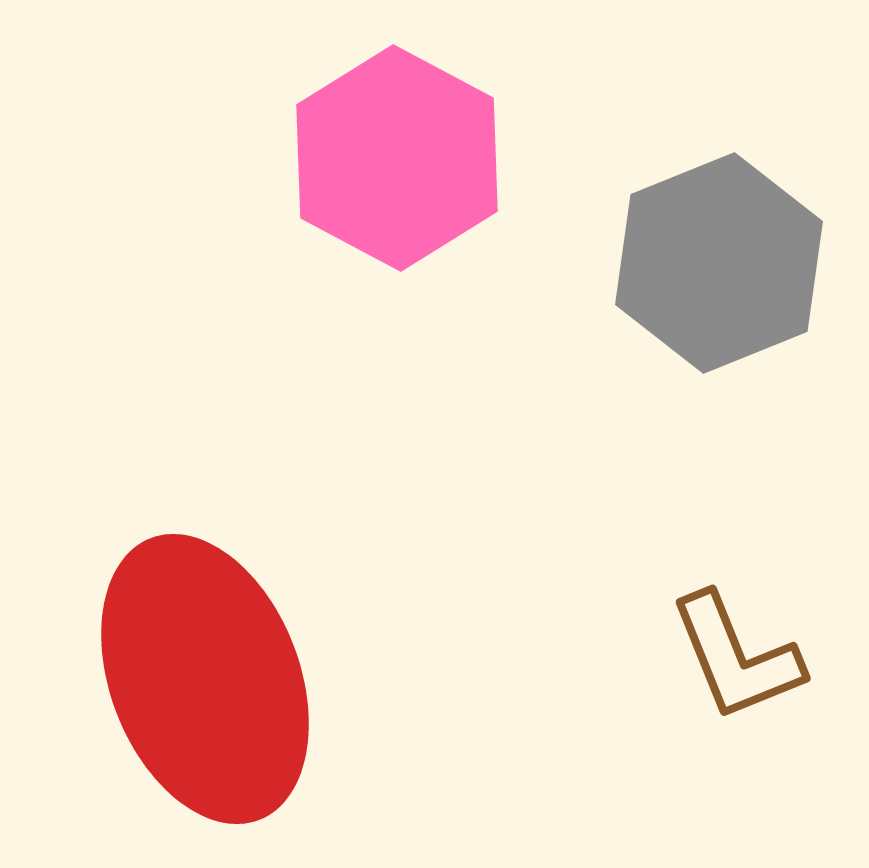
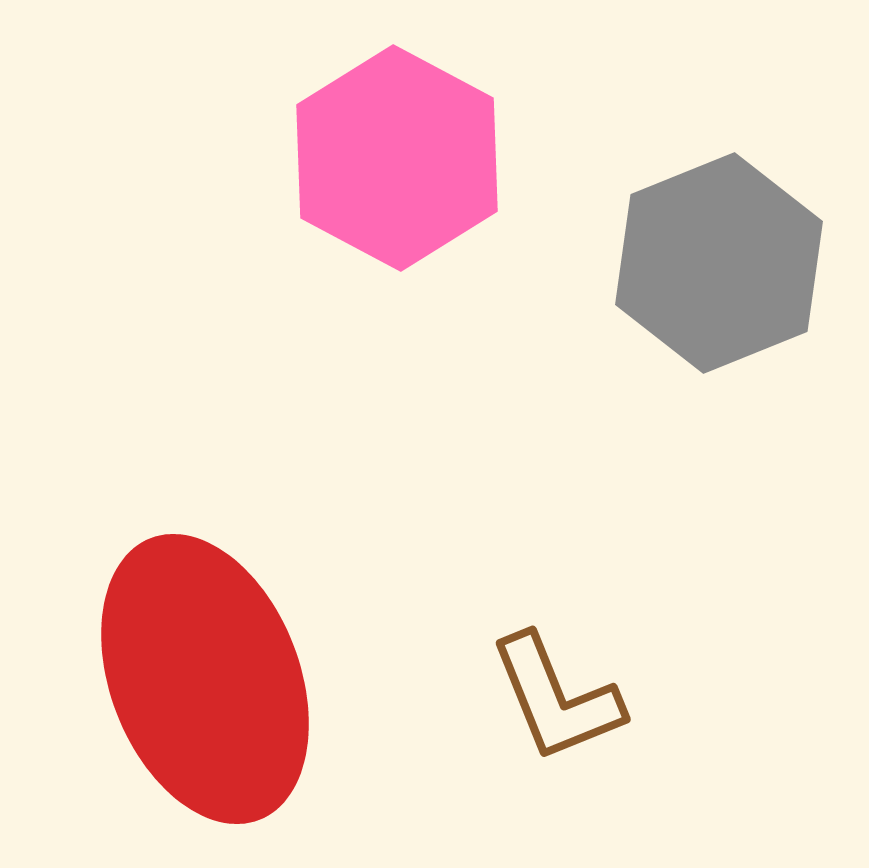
brown L-shape: moved 180 px left, 41 px down
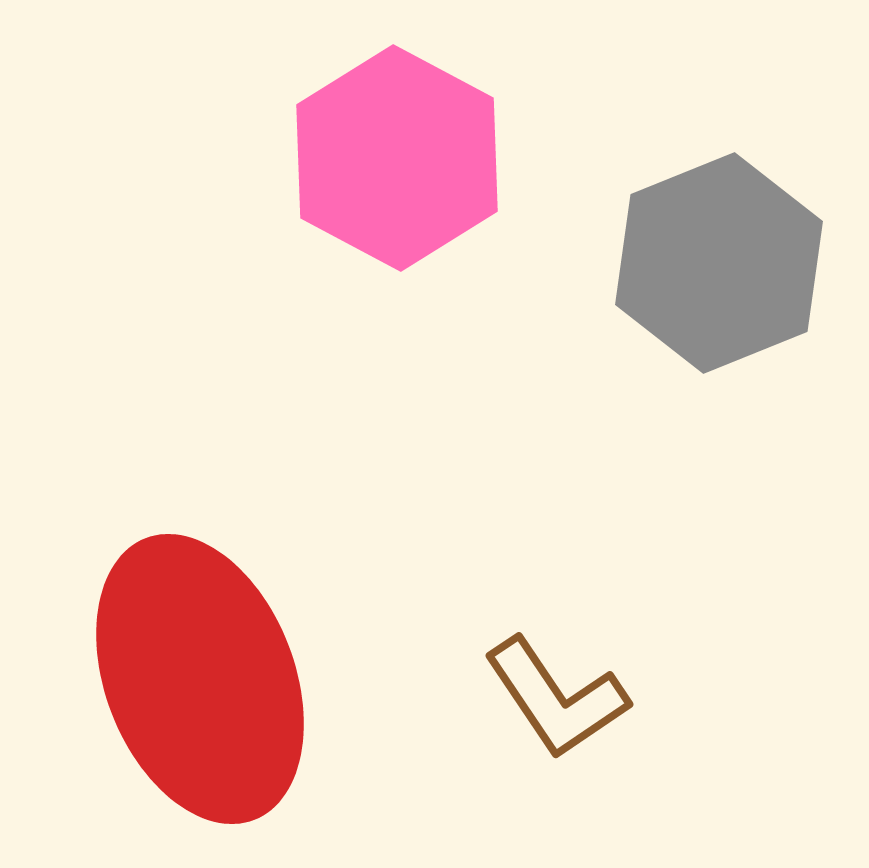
red ellipse: moved 5 px left
brown L-shape: rotated 12 degrees counterclockwise
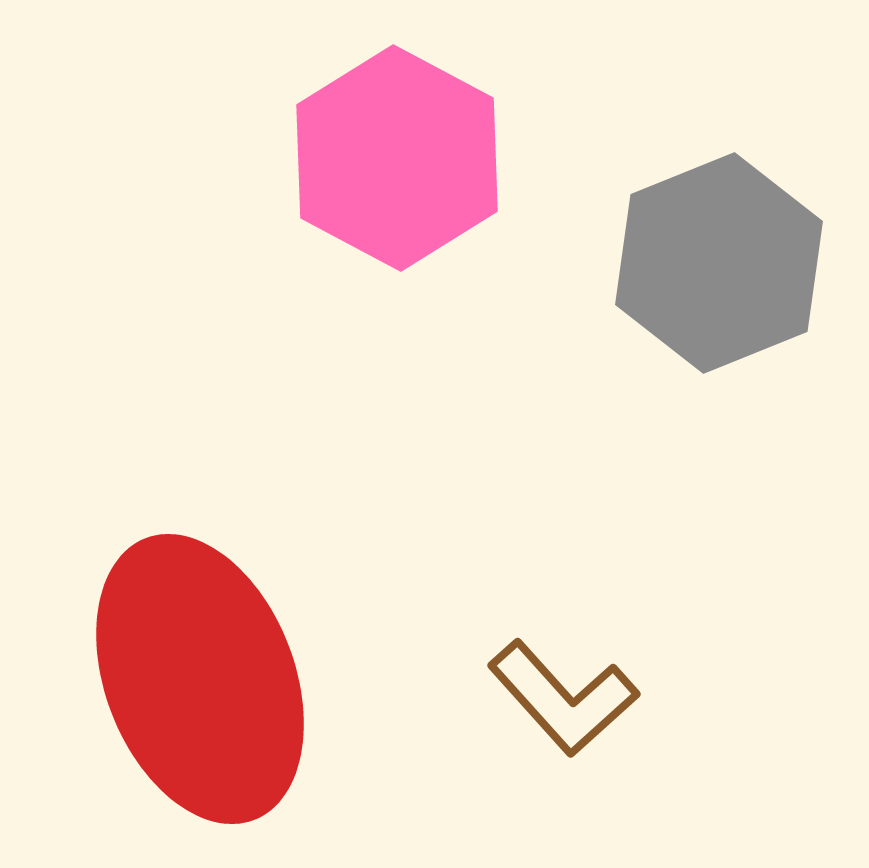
brown L-shape: moved 7 px right; rotated 8 degrees counterclockwise
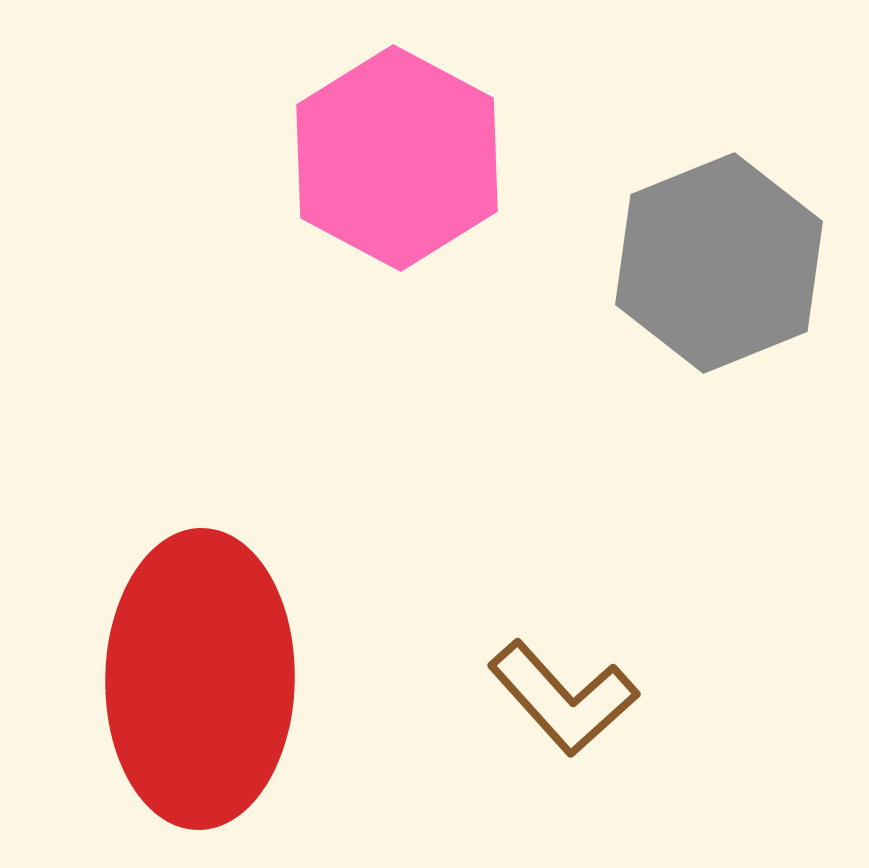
red ellipse: rotated 22 degrees clockwise
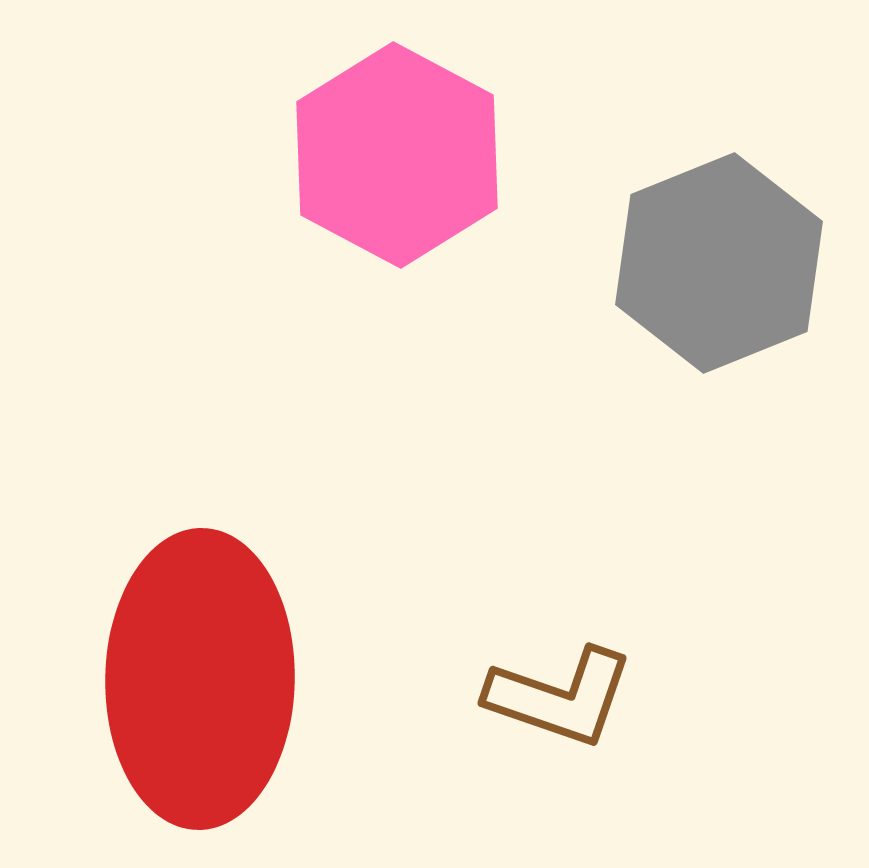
pink hexagon: moved 3 px up
brown L-shape: moved 3 px left, 1 px up; rotated 29 degrees counterclockwise
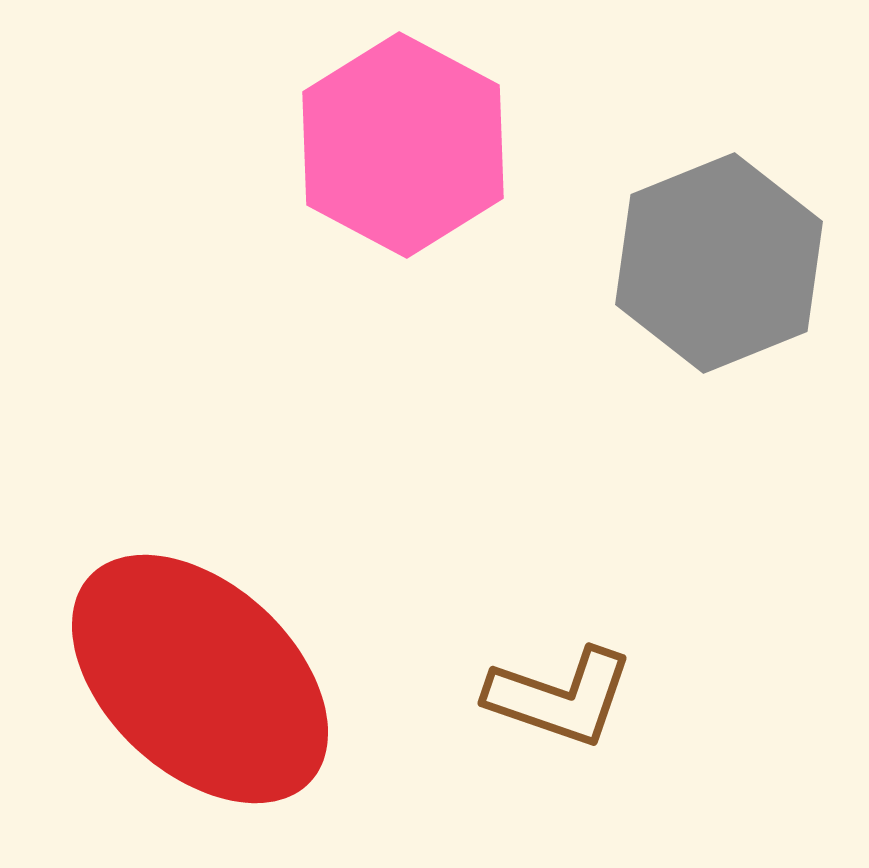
pink hexagon: moved 6 px right, 10 px up
red ellipse: rotated 48 degrees counterclockwise
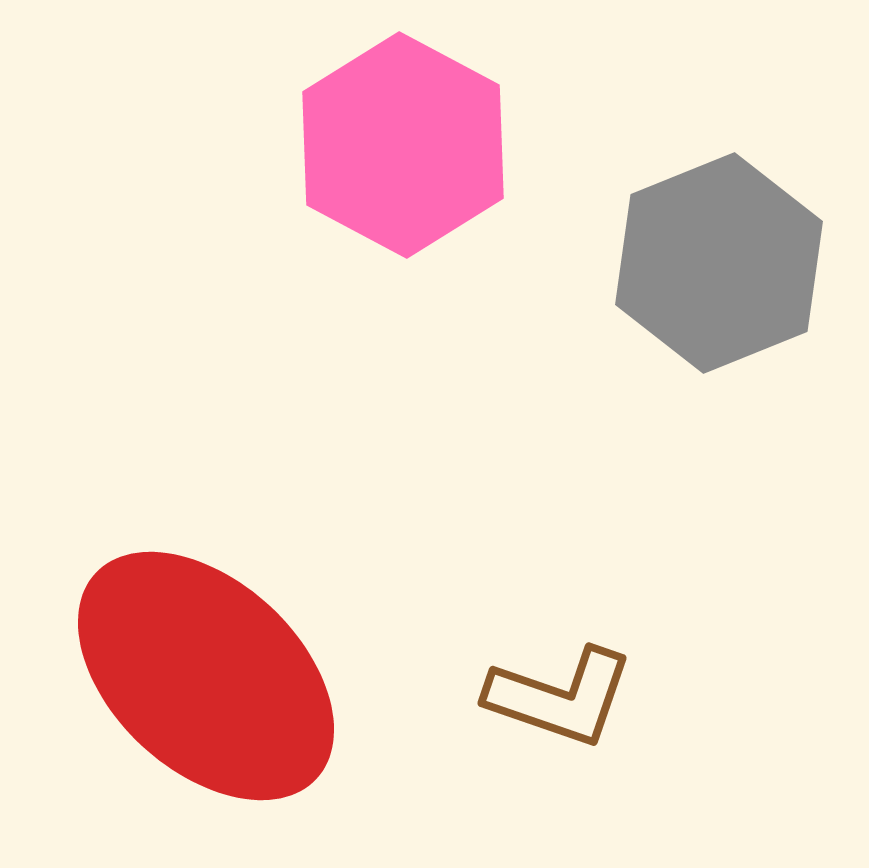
red ellipse: moved 6 px right, 3 px up
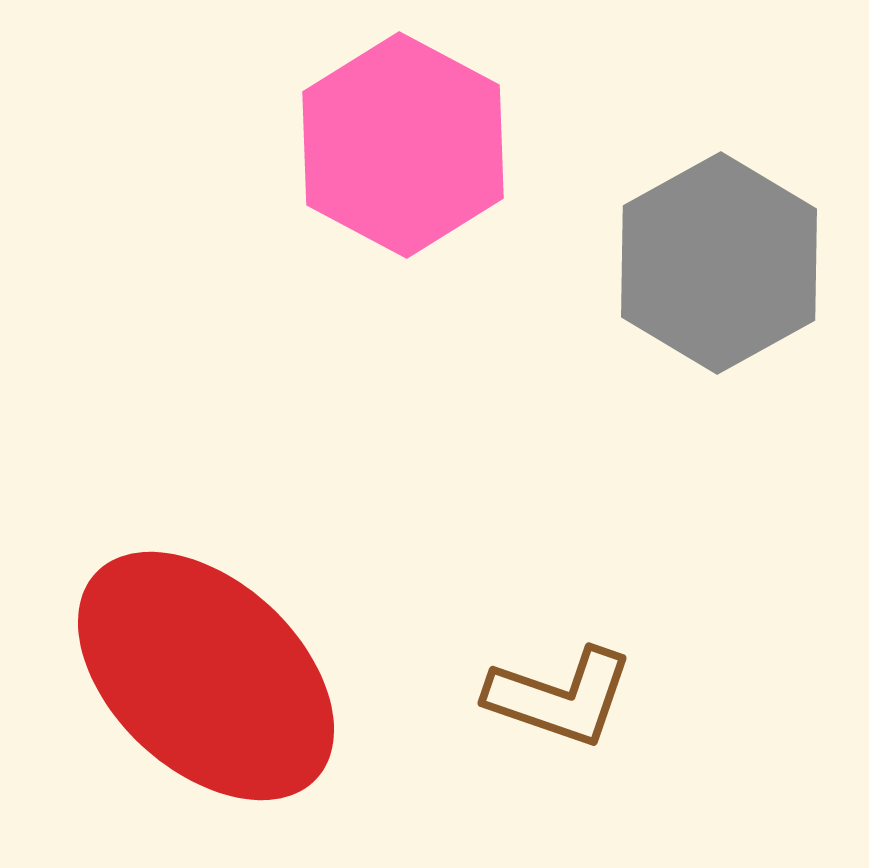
gray hexagon: rotated 7 degrees counterclockwise
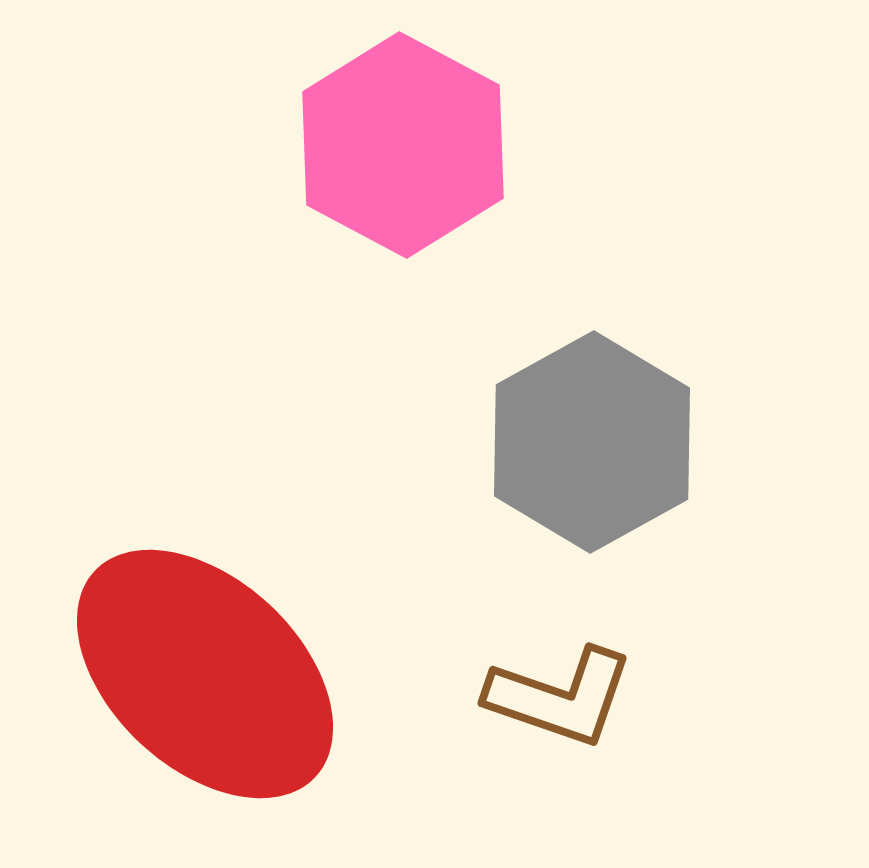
gray hexagon: moved 127 px left, 179 px down
red ellipse: moved 1 px left, 2 px up
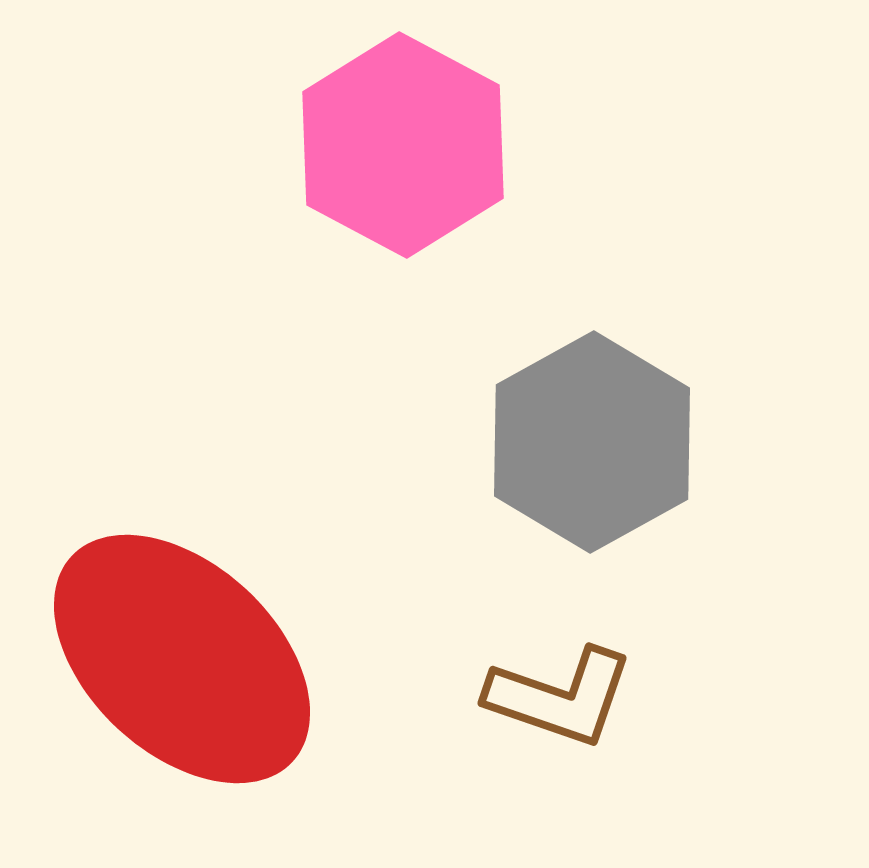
red ellipse: moved 23 px left, 15 px up
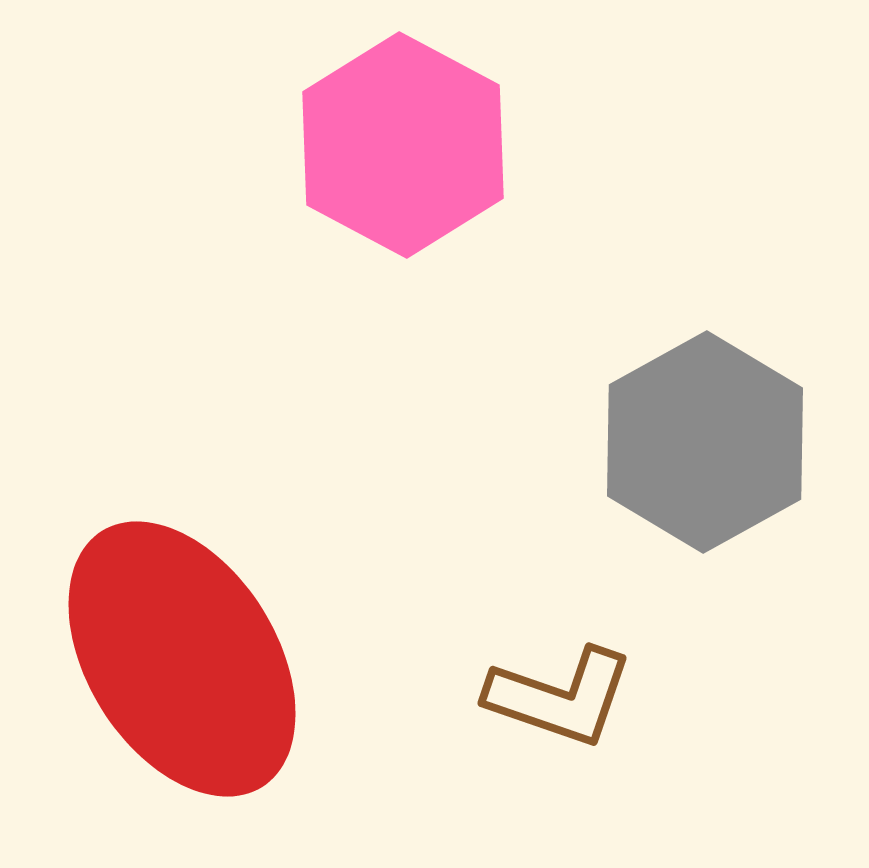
gray hexagon: moved 113 px right
red ellipse: rotated 15 degrees clockwise
